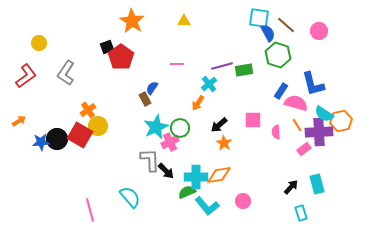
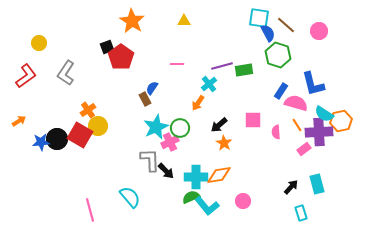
green semicircle at (187, 192): moved 4 px right, 5 px down
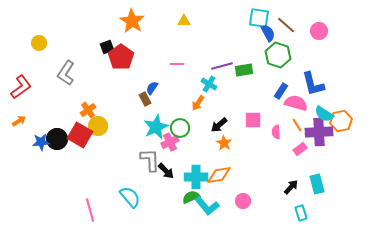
red L-shape at (26, 76): moved 5 px left, 11 px down
cyan cross at (209, 84): rotated 21 degrees counterclockwise
pink rectangle at (304, 149): moved 4 px left
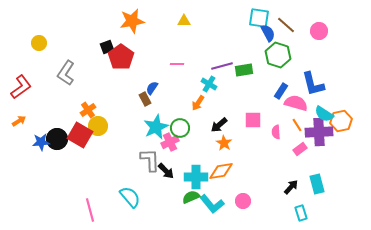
orange star at (132, 21): rotated 30 degrees clockwise
orange diamond at (219, 175): moved 2 px right, 4 px up
cyan L-shape at (207, 206): moved 5 px right, 2 px up
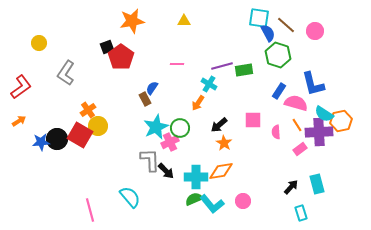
pink circle at (319, 31): moved 4 px left
blue rectangle at (281, 91): moved 2 px left
green semicircle at (191, 197): moved 3 px right, 2 px down
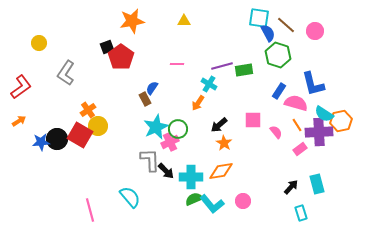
green circle at (180, 128): moved 2 px left, 1 px down
pink semicircle at (276, 132): rotated 144 degrees clockwise
cyan cross at (196, 177): moved 5 px left
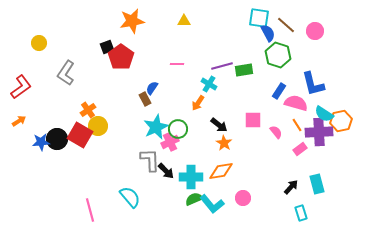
black arrow at (219, 125): rotated 102 degrees counterclockwise
pink circle at (243, 201): moved 3 px up
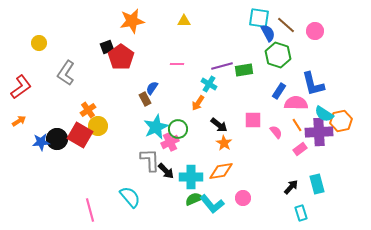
pink semicircle at (296, 103): rotated 15 degrees counterclockwise
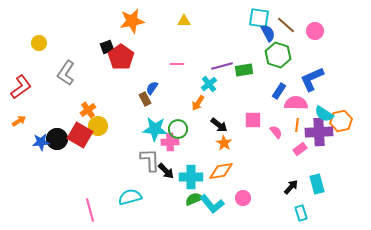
cyan cross at (209, 84): rotated 21 degrees clockwise
blue L-shape at (313, 84): moved 1 px left, 5 px up; rotated 80 degrees clockwise
orange line at (297, 125): rotated 40 degrees clockwise
cyan star at (156, 127): moved 1 px left, 2 px down; rotated 30 degrees clockwise
pink cross at (170, 142): rotated 24 degrees clockwise
cyan semicircle at (130, 197): rotated 65 degrees counterclockwise
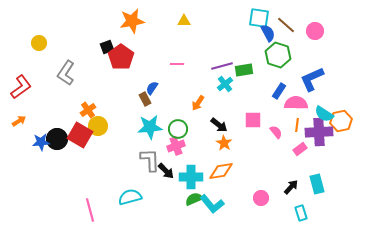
cyan cross at (209, 84): moved 16 px right
cyan star at (155, 129): moved 5 px left, 2 px up; rotated 10 degrees counterclockwise
pink cross at (170, 142): moved 6 px right, 4 px down; rotated 18 degrees counterclockwise
pink circle at (243, 198): moved 18 px right
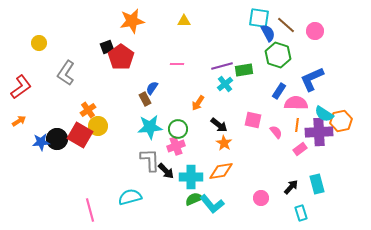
pink square at (253, 120): rotated 12 degrees clockwise
